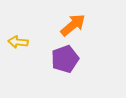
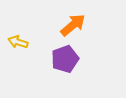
yellow arrow: rotated 12 degrees clockwise
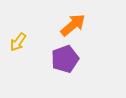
yellow arrow: rotated 72 degrees counterclockwise
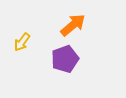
yellow arrow: moved 4 px right
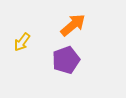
purple pentagon: moved 1 px right, 1 px down
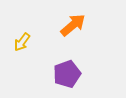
purple pentagon: moved 1 px right, 14 px down
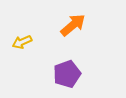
yellow arrow: rotated 30 degrees clockwise
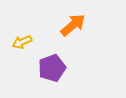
purple pentagon: moved 15 px left, 6 px up
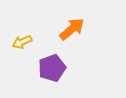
orange arrow: moved 1 px left, 4 px down
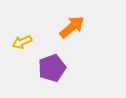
orange arrow: moved 2 px up
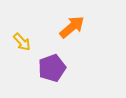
yellow arrow: rotated 108 degrees counterclockwise
